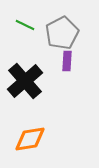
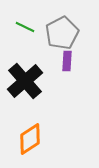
green line: moved 2 px down
orange diamond: rotated 24 degrees counterclockwise
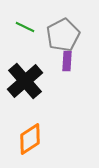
gray pentagon: moved 1 px right, 2 px down
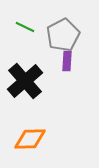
orange diamond: rotated 32 degrees clockwise
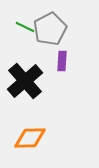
gray pentagon: moved 13 px left, 6 px up
purple rectangle: moved 5 px left
orange diamond: moved 1 px up
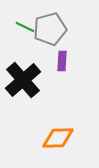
gray pentagon: rotated 12 degrees clockwise
black cross: moved 2 px left, 1 px up
orange diamond: moved 28 px right
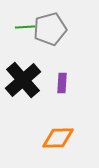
green line: rotated 30 degrees counterclockwise
purple rectangle: moved 22 px down
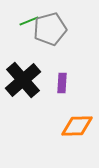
green line: moved 4 px right, 6 px up; rotated 18 degrees counterclockwise
orange diamond: moved 19 px right, 12 px up
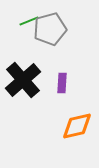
orange diamond: rotated 12 degrees counterclockwise
